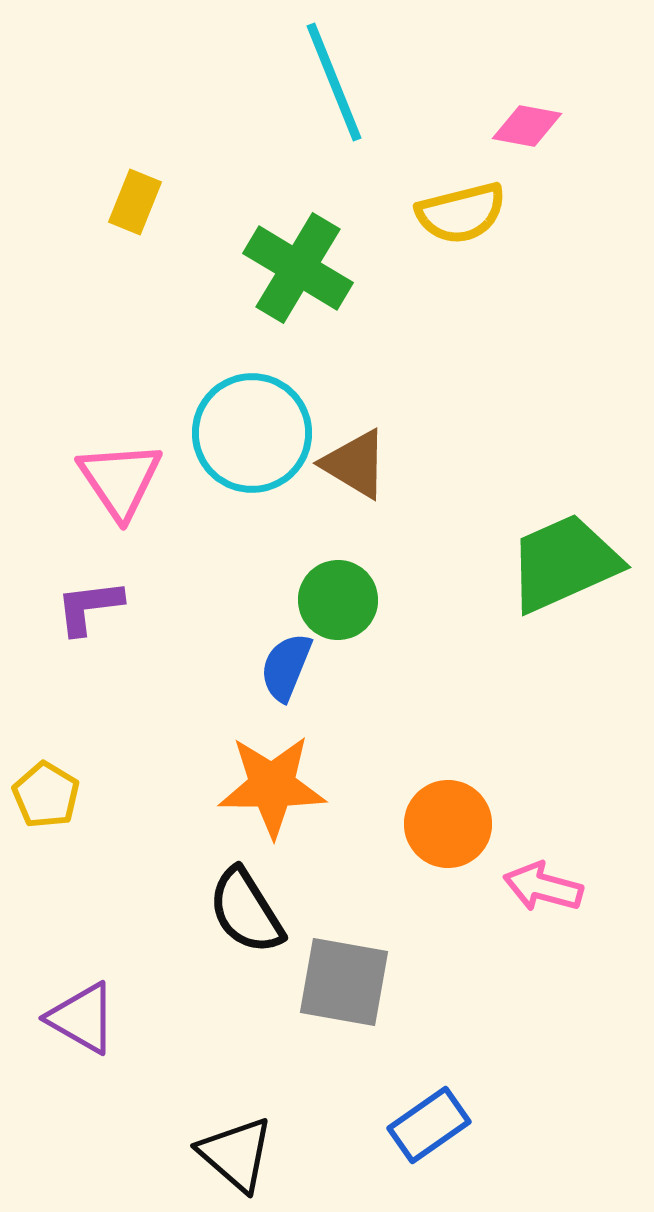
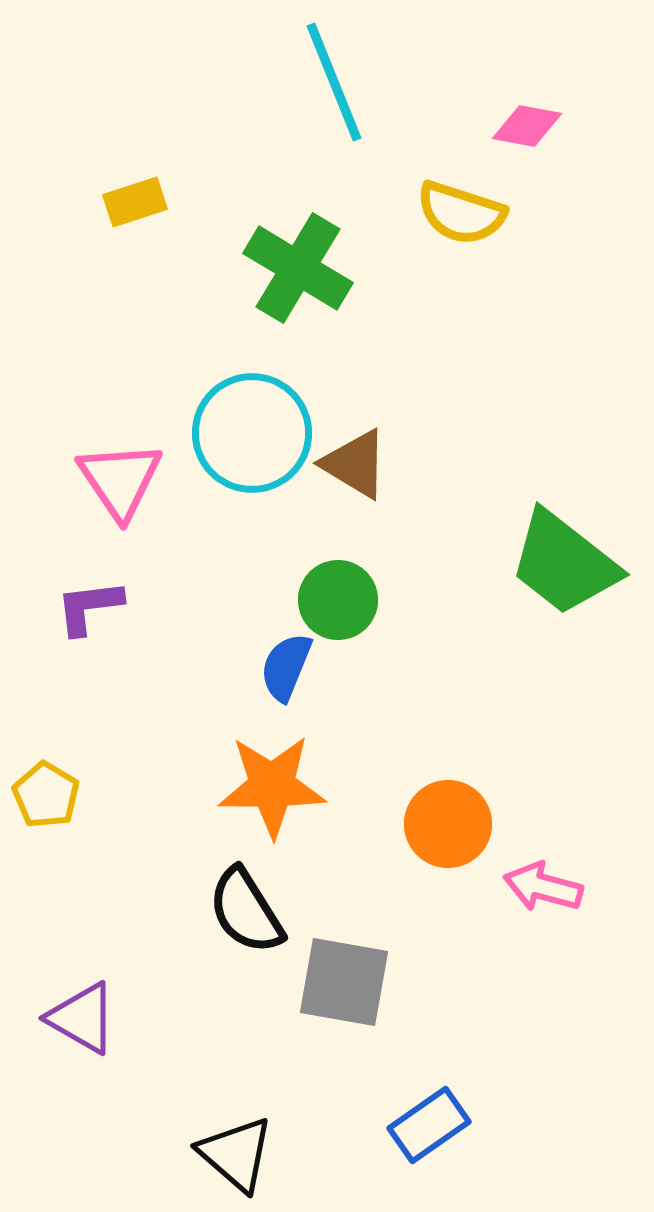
yellow rectangle: rotated 50 degrees clockwise
yellow semicircle: rotated 32 degrees clockwise
green trapezoid: rotated 118 degrees counterclockwise
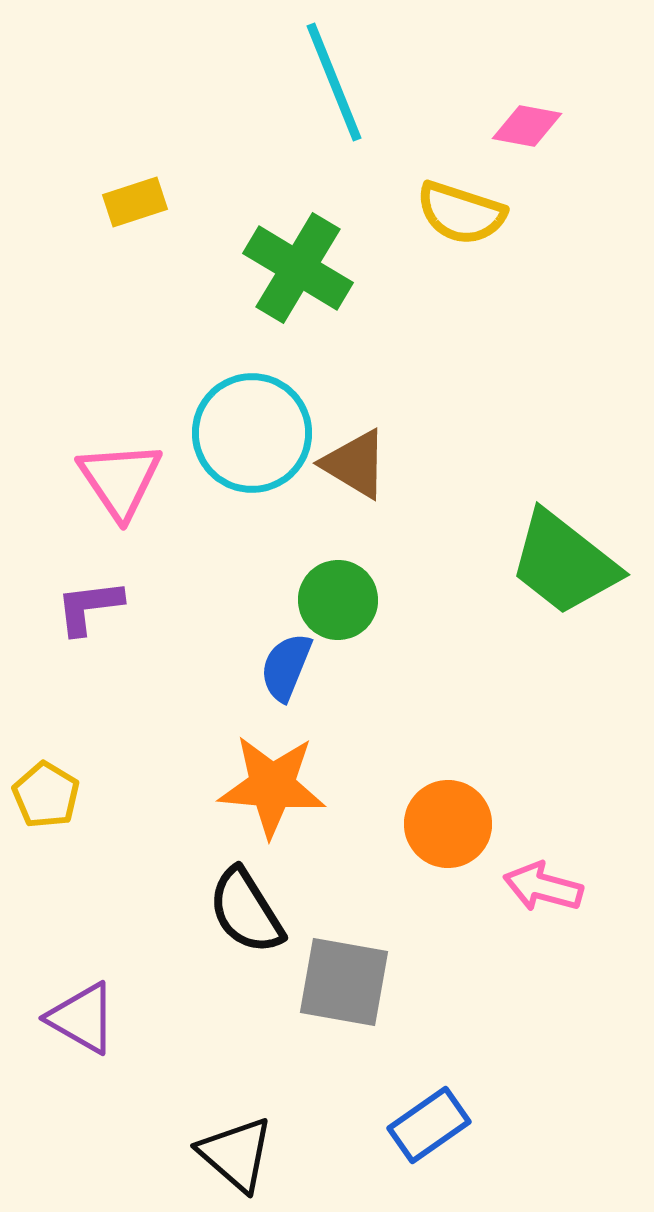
orange star: rotated 5 degrees clockwise
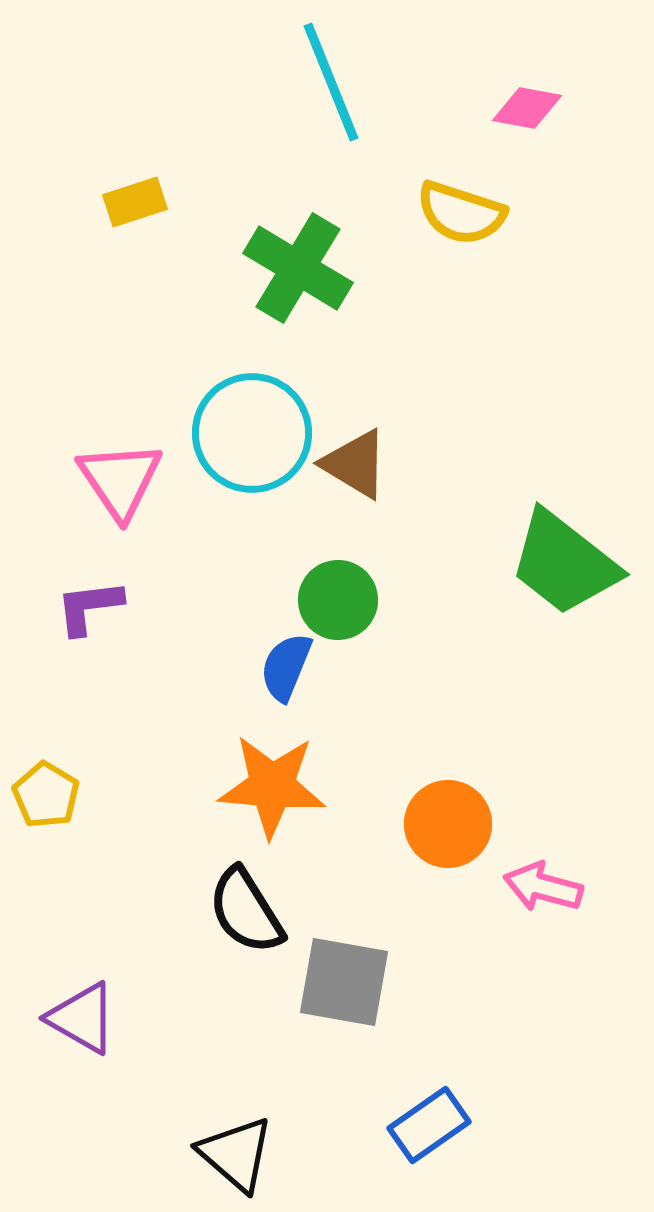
cyan line: moved 3 px left
pink diamond: moved 18 px up
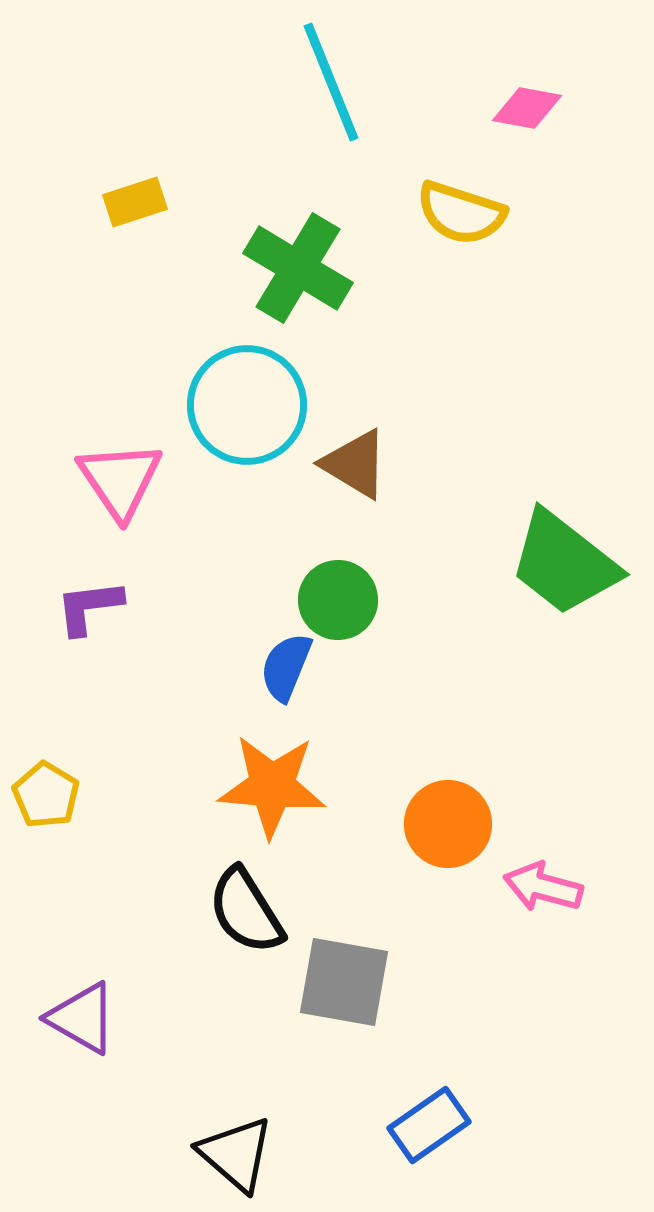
cyan circle: moved 5 px left, 28 px up
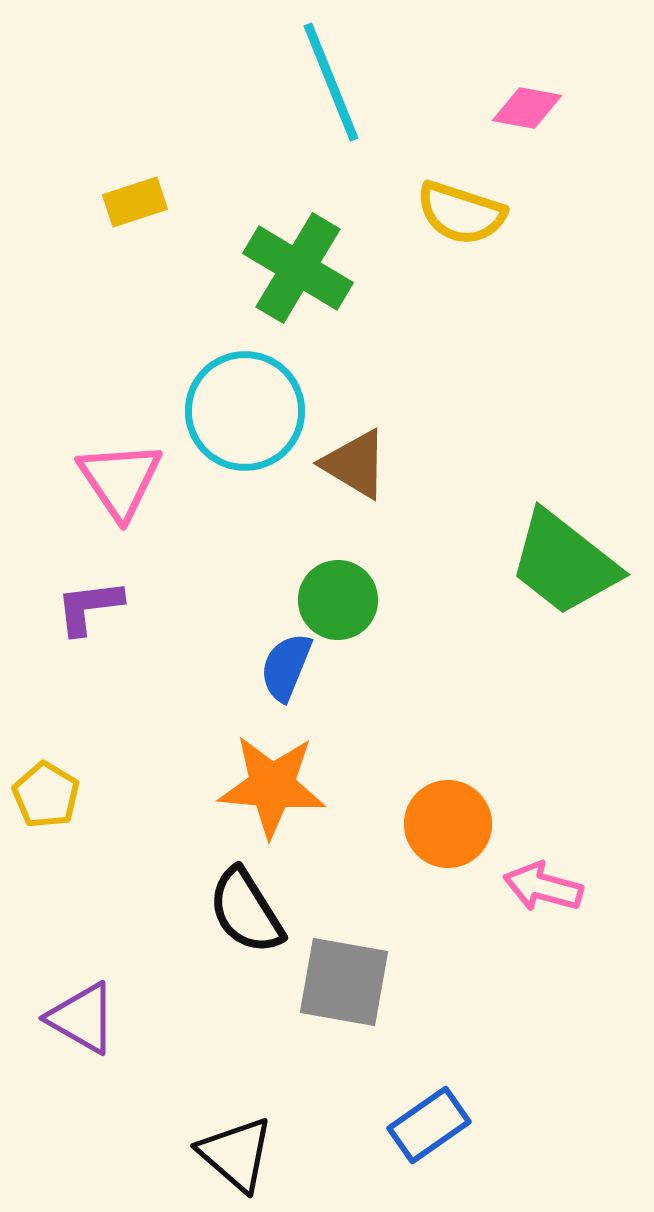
cyan circle: moved 2 px left, 6 px down
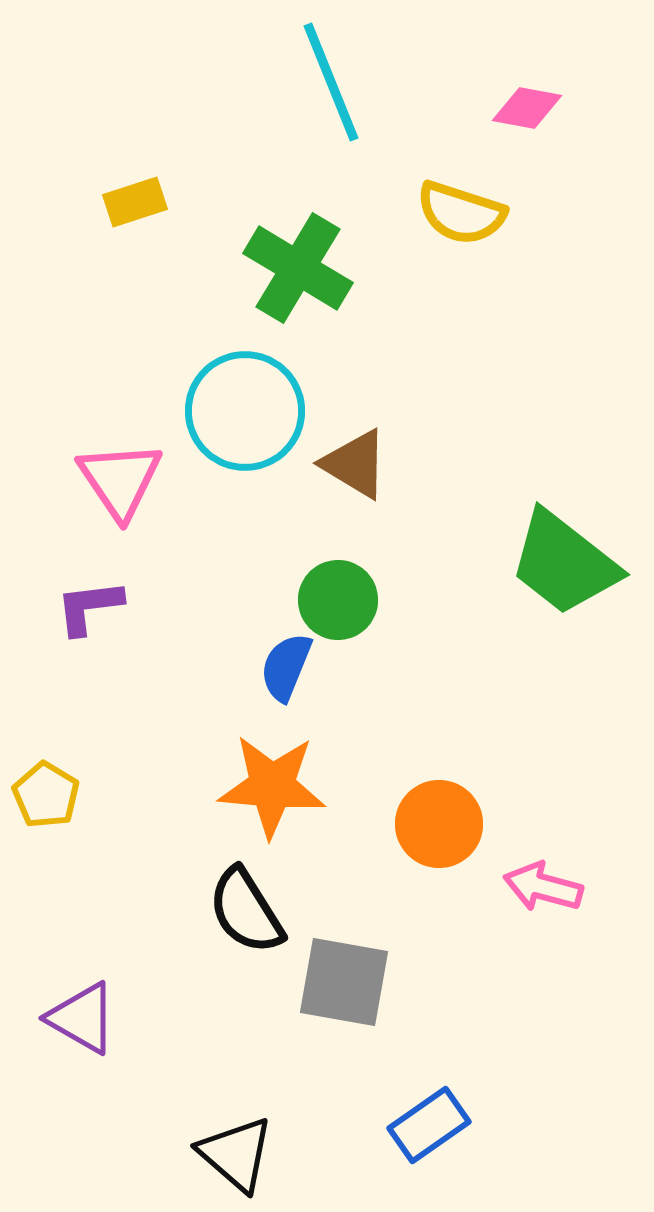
orange circle: moved 9 px left
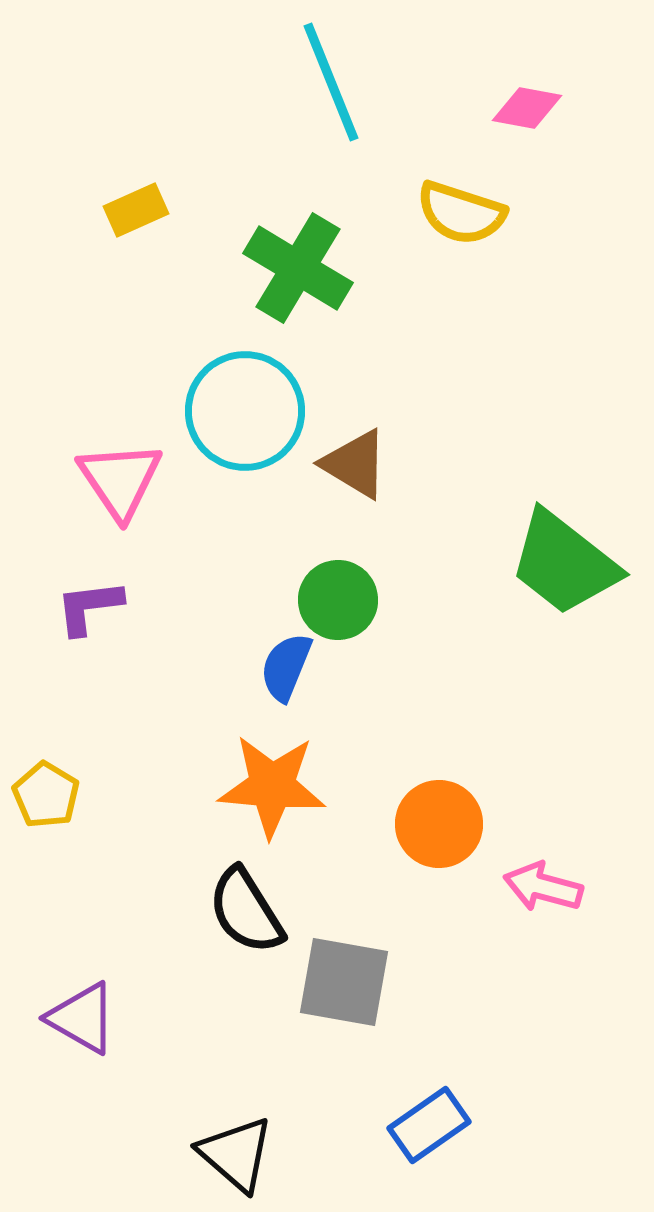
yellow rectangle: moved 1 px right, 8 px down; rotated 6 degrees counterclockwise
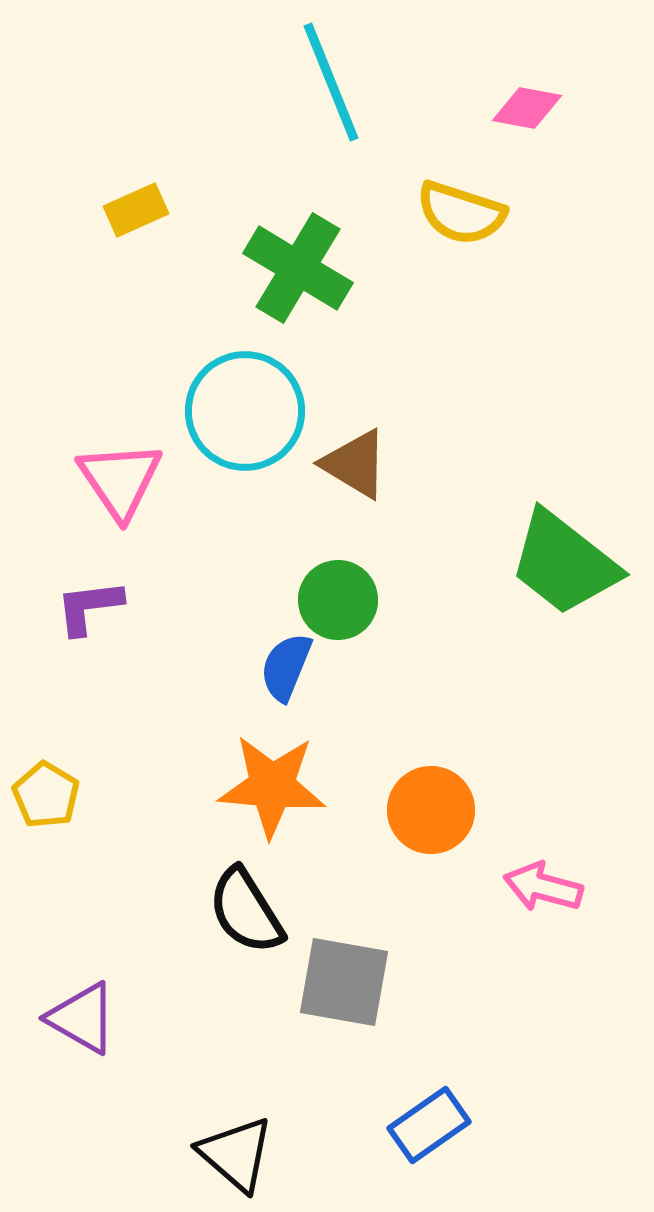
orange circle: moved 8 px left, 14 px up
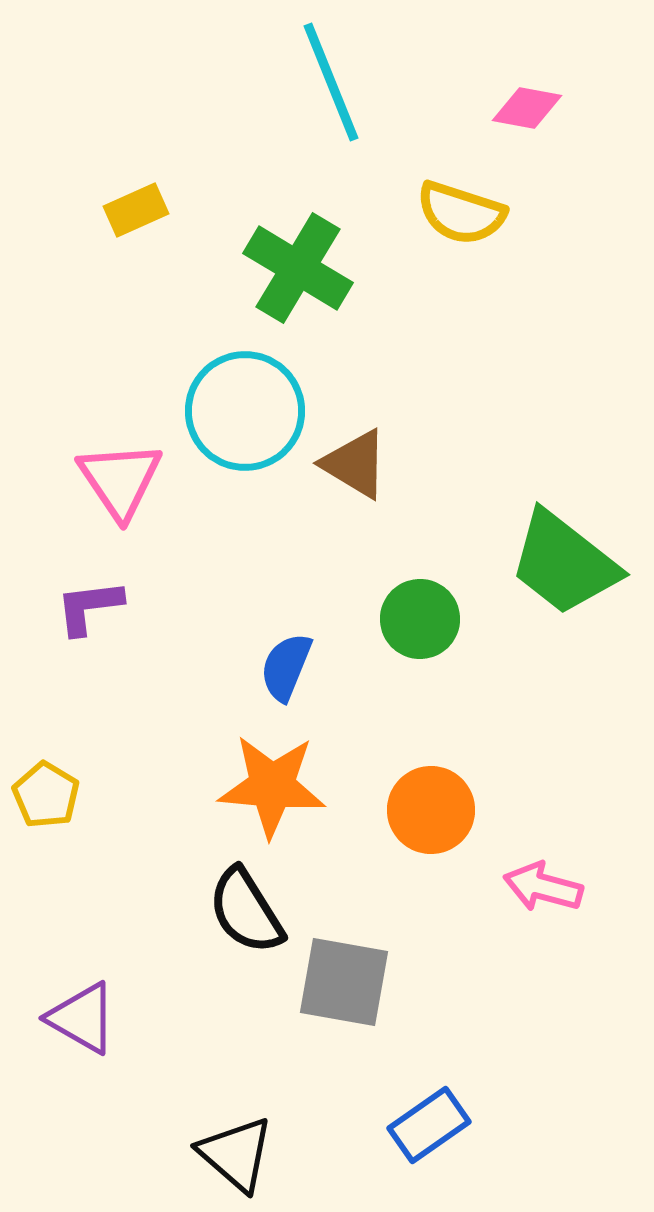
green circle: moved 82 px right, 19 px down
